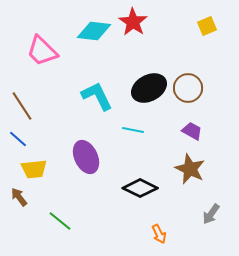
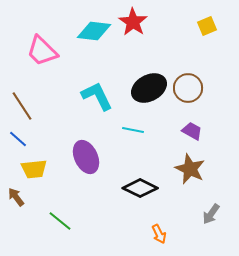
brown arrow: moved 3 px left
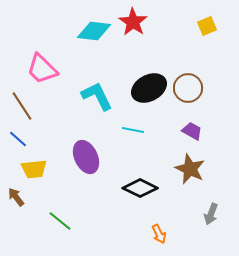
pink trapezoid: moved 18 px down
gray arrow: rotated 15 degrees counterclockwise
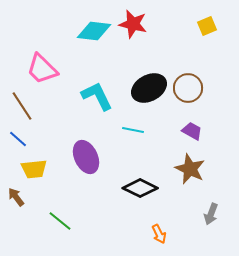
red star: moved 2 px down; rotated 20 degrees counterclockwise
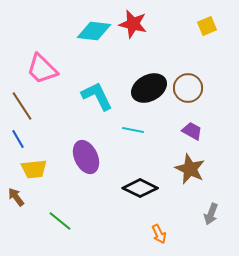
blue line: rotated 18 degrees clockwise
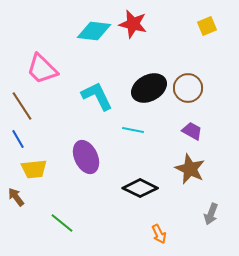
green line: moved 2 px right, 2 px down
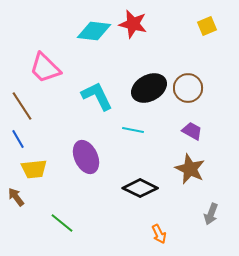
pink trapezoid: moved 3 px right, 1 px up
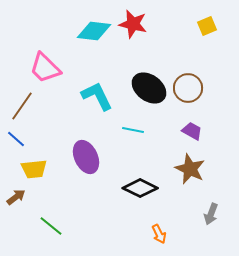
black ellipse: rotated 64 degrees clockwise
brown line: rotated 68 degrees clockwise
blue line: moved 2 px left; rotated 18 degrees counterclockwise
brown arrow: rotated 90 degrees clockwise
green line: moved 11 px left, 3 px down
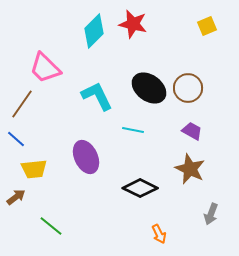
cyan diamond: rotated 52 degrees counterclockwise
brown line: moved 2 px up
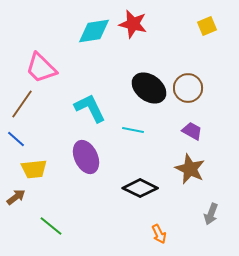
cyan diamond: rotated 36 degrees clockwise
pink trapezoid: moved 4 px left
cyan L-shape: moved 7 px left, 12 px down
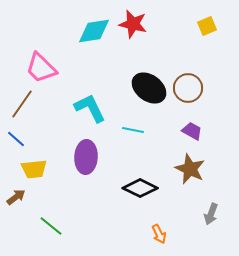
purple ellipse: rotated 28 degrees clockwise
